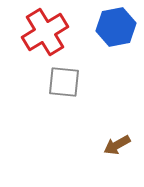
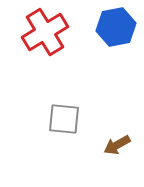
gray square: moved 37 px down
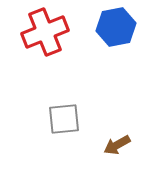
red cross: rotated 9 degrees clockwise
gray square: rotated 12 degrees counterclockwise
